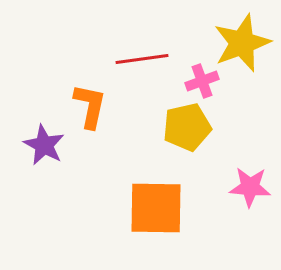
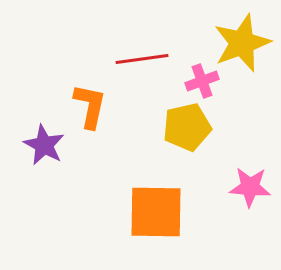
orange square: moved 4 px down
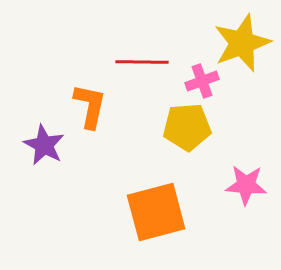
red line: moved 3 px down; rotated 9 degrees clockwise
yellow pentagon: rotated 9 degrees clockwise
pink star: moved 4 px left, 2 px up
orange square: rotated 16 degrees counterclockwise
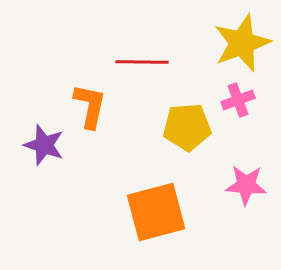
pink cross: moved 36 px right, 19 px down
purple star: rotated 9 degrees counterclockwise
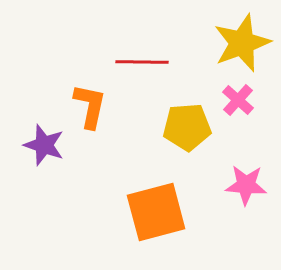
pink cross: rotated 28 degrees counterclockwise
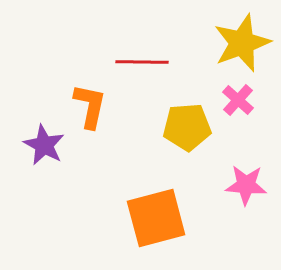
purple star: rotated 9 degrees clockwise
orange square: moved 6 px down
